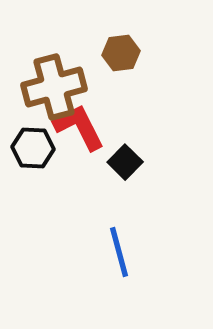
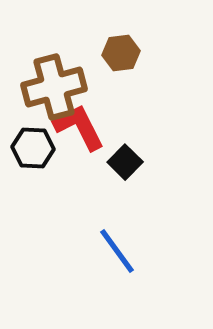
blue line: moved 2 px left, 1 px up; rotated 21 degrees counterclockwise
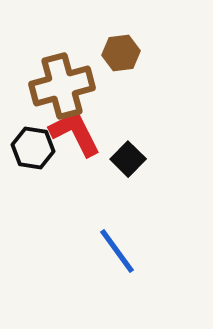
brown cross: moved 8 px right, 1 px up
red L-shape: moved 4 px left, 6 px down
black hexagon: rotated 6 degrees clockwise
black square: moved 3 px right, 3 px up
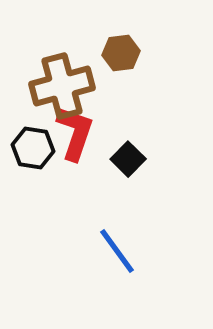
red L-shape: rotated 46 degrees clockwise
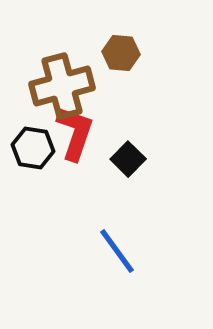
brown hexagon: rotated 12 degrees clockwise
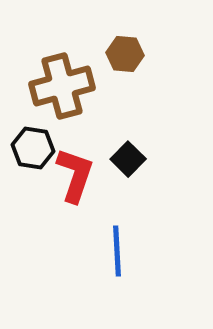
brown hexagon: moved 4 px right, 1 px down
red L-shape: moved 42 px down
blue line: rotated 33 degrees clockwise
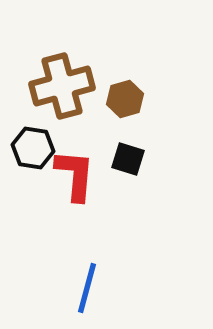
brown hexagon: moved 45 px down; rotated 21 degrees counterclockwise
black square: rotated 28 degrees counterclockwise
red L-shape: rotated 14 degrees counterclockwise
blue line: moved 30 px left, 37 px down; rotated 18 degrees clockwise
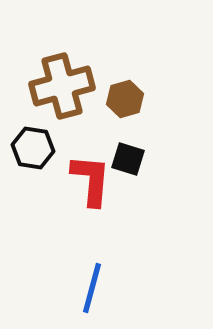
red L-shape: moved 16 px right, 5 px down
blue line: moved 5 px right
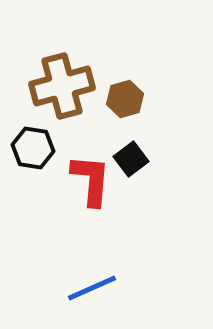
black square: moved 3 px right; rotated 36 degrees clockwise
blue line: rotated 51 degrees clockwise
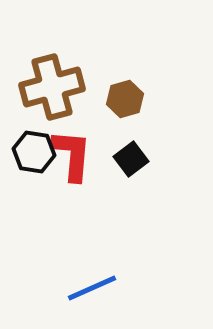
brown cross: moved 10 px left, 1 px down
black hexagon: moved 1 px right, 4 px down
red L-shape: moved 19 px left, 25 px up
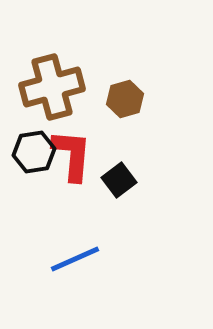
black hexagon: rotated 18 degrees counterclockwise
black square: moved 12 px left, 21 px down
blue line: moved 17 px left, 29 px up
